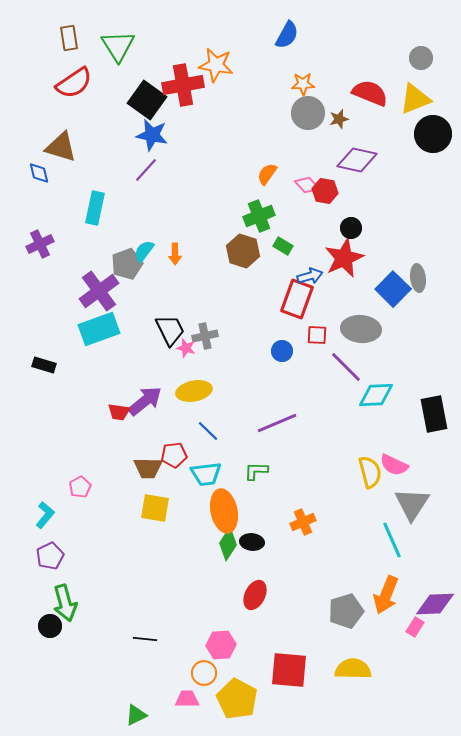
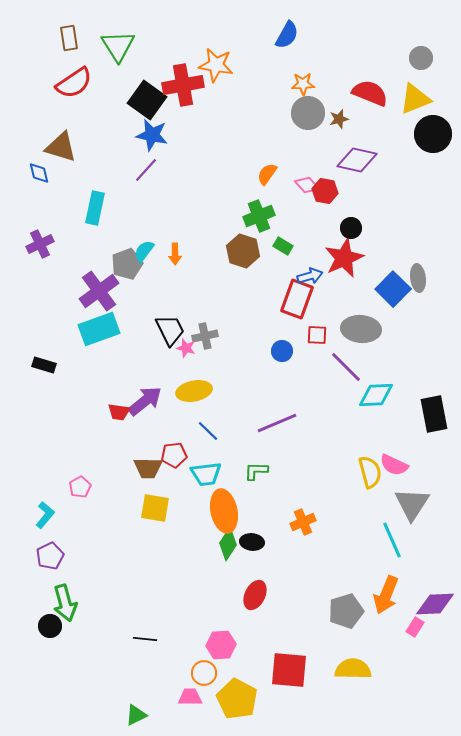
pink trapezoid at (187, 699): moved 3 px right, 2 px up
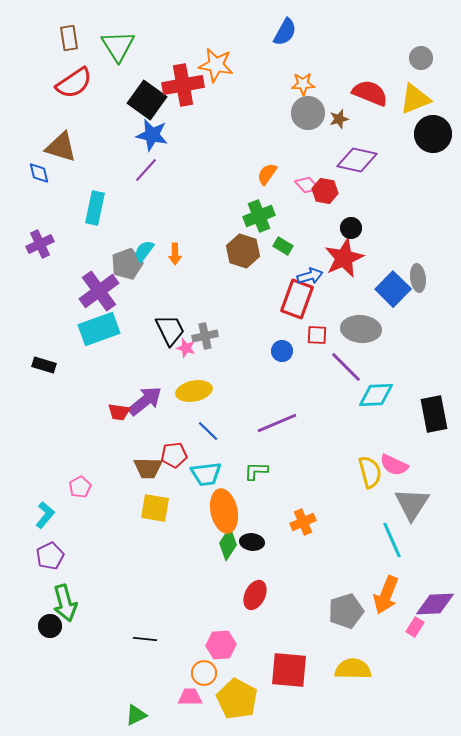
blue semicircle at (287, 35): moved 2 px left, 3 px up
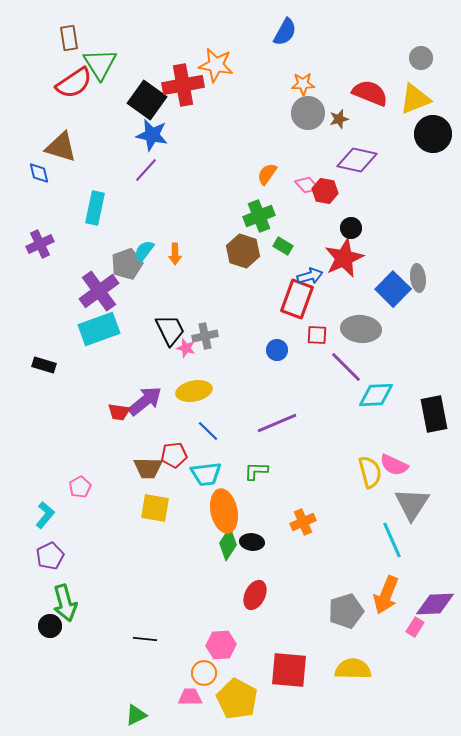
green triangle at (118, 46): moved 18 px left, 18 px down
blue circle at (282, 351): moved 5 px left, 1 px up
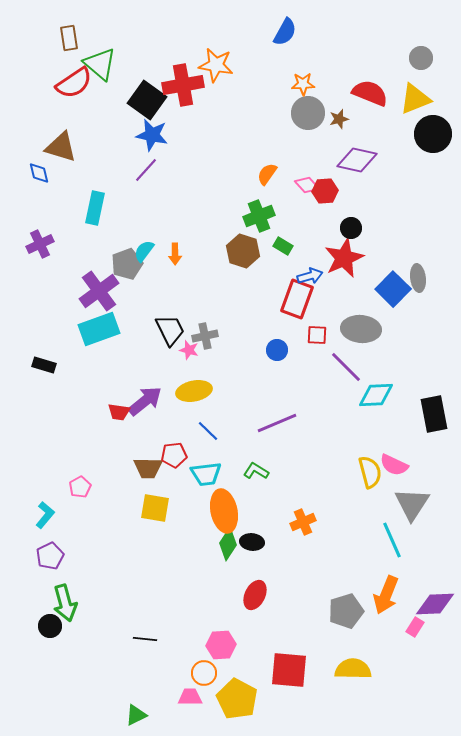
green triangle at (100, 64): rotated 18 degrees counterclockwise
red hexagon at (325, 191): rotated 15 degrees counterclockwise
pink star at (186, 348): moved 3 px right, 2 px down
green L-shape at (256, 471): rotated 30 degrees clockwise
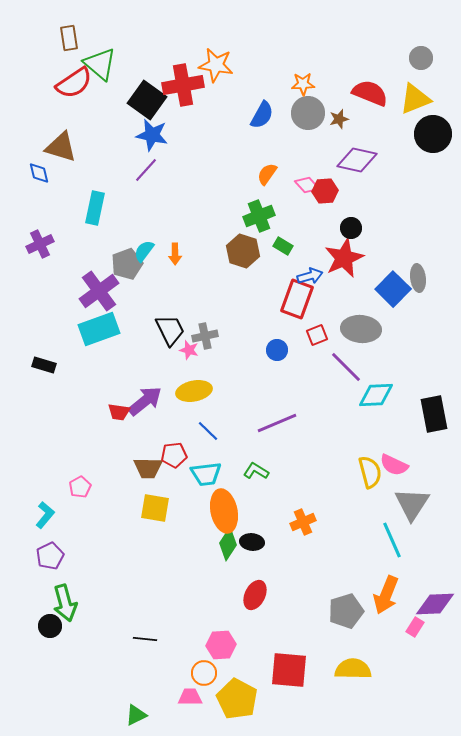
blue semicircle at (285, 32): moved 23 px left, 83 px down
red square at (317, 335): rotated 25 degrees counterclockwise
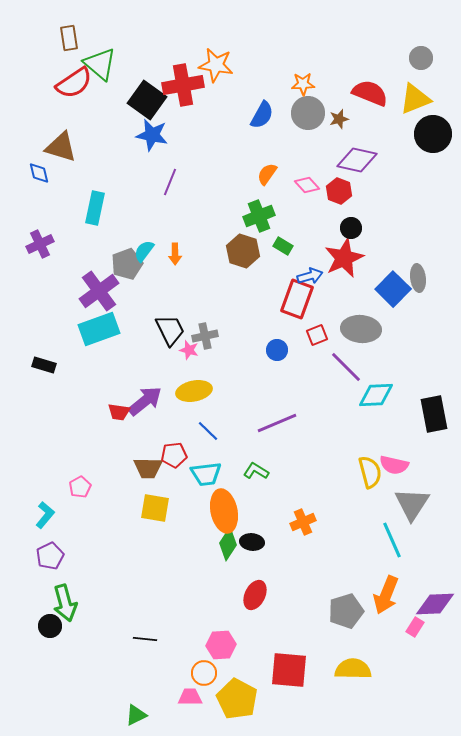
purple line at (146, 170): moved 24 px right, 12 px down; rotated 20 degrees counterclockwise
red hexagon at (325, 191): moved 14 px right; rotated 25 degrees clockwise
pink semicircle at (394, 465): rotated 12 degrees counterclockwise
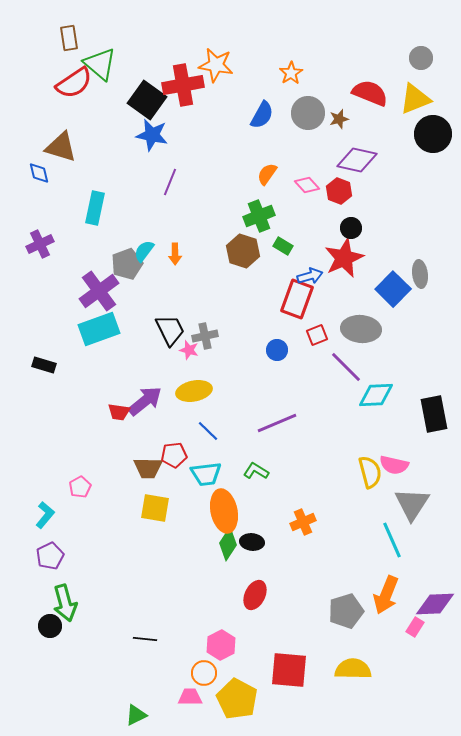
orange star at (303, 84): moved 12 px left, 11 px up; rotated 30 degrees counterclockwise
gray ellipse at (418, 278): moved 2 px right, 4 px up
pink hexagon at (221, 645): rotated 24 degrees counterclockwise
